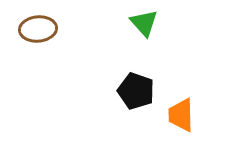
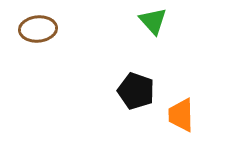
green triangle: moved 9 px right, 2 px up
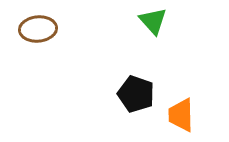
black pentagon: moved 3 px down
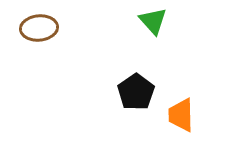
brown ellipse: moved 1 px right, 1 px up
black pentagon: moved 2 px up; rotated 18 degrees clockwise
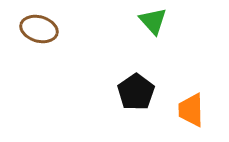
brown ellipse: moved 1 px down; rotated 21 degrees clockwise
orange trapezoid: moved 10 px right, 5 px up
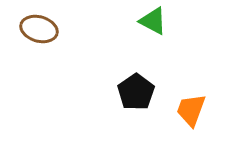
green triangle: rotated 20 degrees counterclockwise
orange trapezoid: rotated 21 degrees clockwise
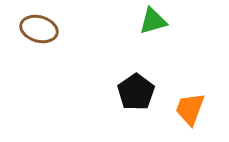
green triangle: rotated 44 degrees counterclockwise
orange trapezoid: moved 1 px left, 1 px up
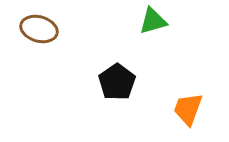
black pentagon: moved 19 px left, 10 px up
orange trapezoid: moved 2 px left
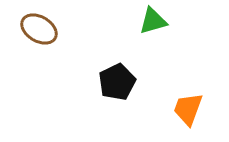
brown ellipse: rotated 15 degrees clockwise
black pentagon: rotated 9 degrees clockwise
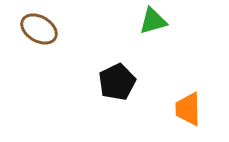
orange trapezoid: rotated 21 degrees counterclockwise
